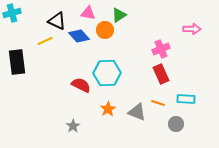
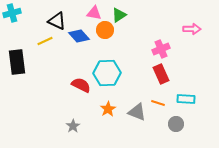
pink triangle: moved 6 px right
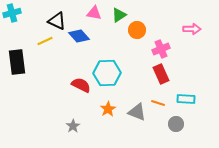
orange circle: moved 32 px right
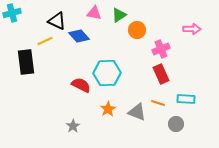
black rectangle: moved 9 px right
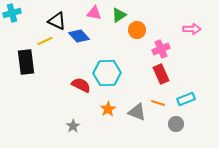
cyan rectangle: rotated 24 degrees counterclockwise
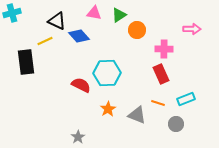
pink cross: moved 3 px right; rotated 24 degrees clockwise
gray triangle: moved 3 px down
gray star: moved 5 px right, 11 px down
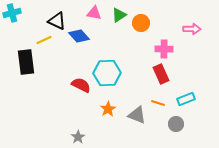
orange circle: moved 4 px right, 7 px up
yellow line: moved 1 px left, 1 px up
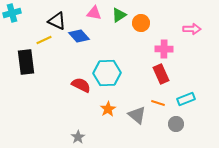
gray triangle: rotated 18 degrees clockwise
